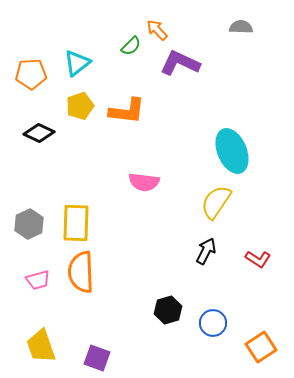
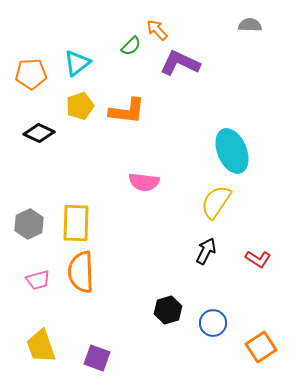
gray semicircle: moved 9 px right, 2 px up
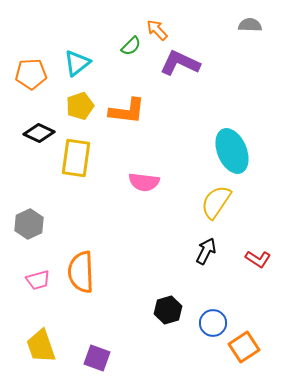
yellow rectangle: moved 65 px up; rotated 6 degrees clockwise
orange square: moved 17 px left
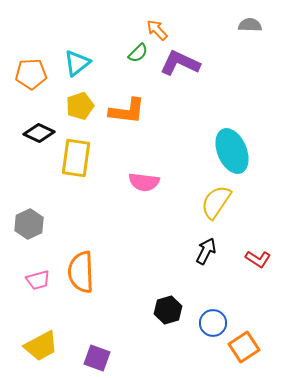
green semicircle: moved 7 px right, 7 px down
yellow trapezoid: rotated 99 degrees counterclockwise
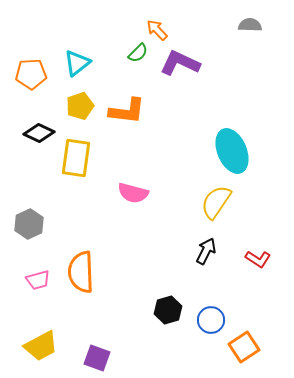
pink semicircle: moved 11 px left, 11 px down; rotated 8 degrees clockwise
blue circle: moved 2 px left, 3 px up
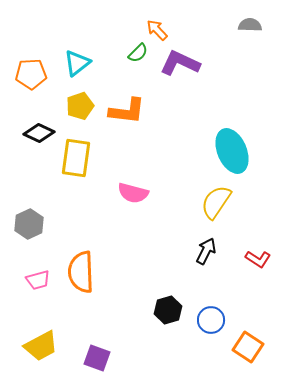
orange square: moved 4 px right; rotated 24 degrees counterclockwise
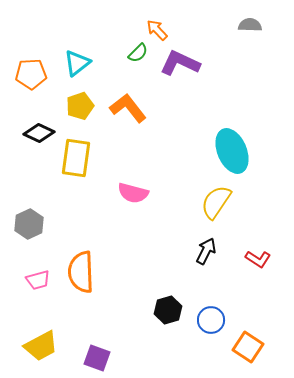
orange L-shape: moved 1 px right, 3 px up; rotated 135 degrees counterclockwise
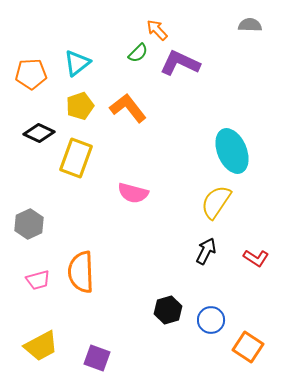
yellow rectangle: rotated 12 degrees clockwise
red L-shape: moved 2 px left, 1 px up
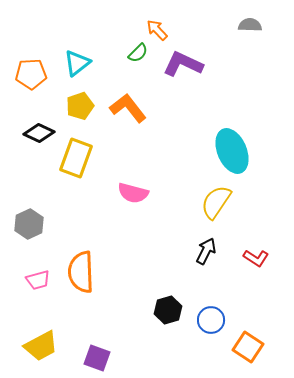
purple L-shape: moved 3 px right, 1 px down
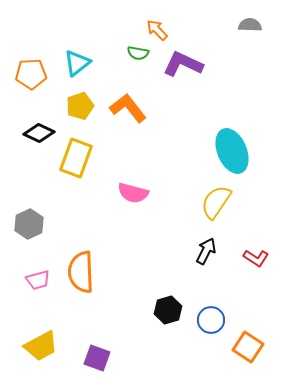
green semicircle: rotated 55 degrees clockwise
